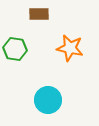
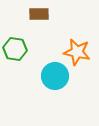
orange star: moved 7 px right, 4 px down
cyan circle: moved 7 px right, 24 px up
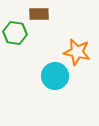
green hexagon: moved 16 px up
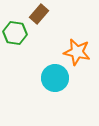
brown rectangle: rotated 48 degrees counterclockwise
cyan circle: moved 2 px down
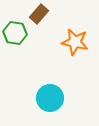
orange star: moved 2 px left, 10 px up
cyan circle: moved 5 px left, 20 px down
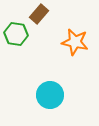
green hexagon: moved 1 px right, 1 px down
cyan circle: moved 3 px up
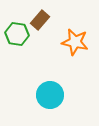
brown rectangle: moved 1 px right, 6 px down
green hexagon: moved 1 px right
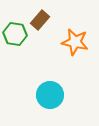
green hexagon: moved 2 px left
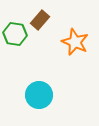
orange star: rotated 12 degrees clockwise
cyan circle: moved 11 px left
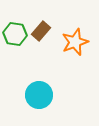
brown rectangle: moved 1 px right, 11 px down
orange star: rotated 28 degrees clockwise
